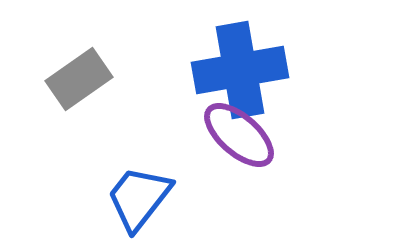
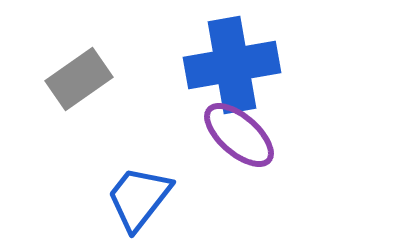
blue cross: moved 8 px left, 5 px up
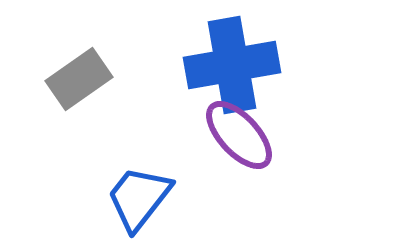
purple ellipse: rotated 6 degrees clockwise
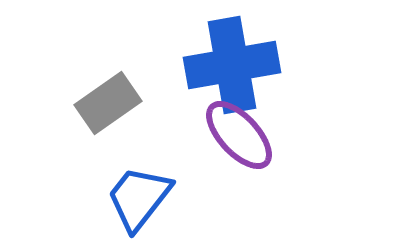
gray rectangle: moved 29 px right, 24 px down
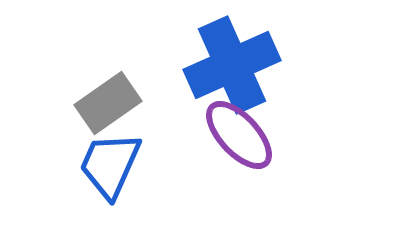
blue cross: rotated 14 degrees counterclockwise
blue trapezoid: moved 29 px left, 33 px up; rotated 14 degrees counterclockwise
